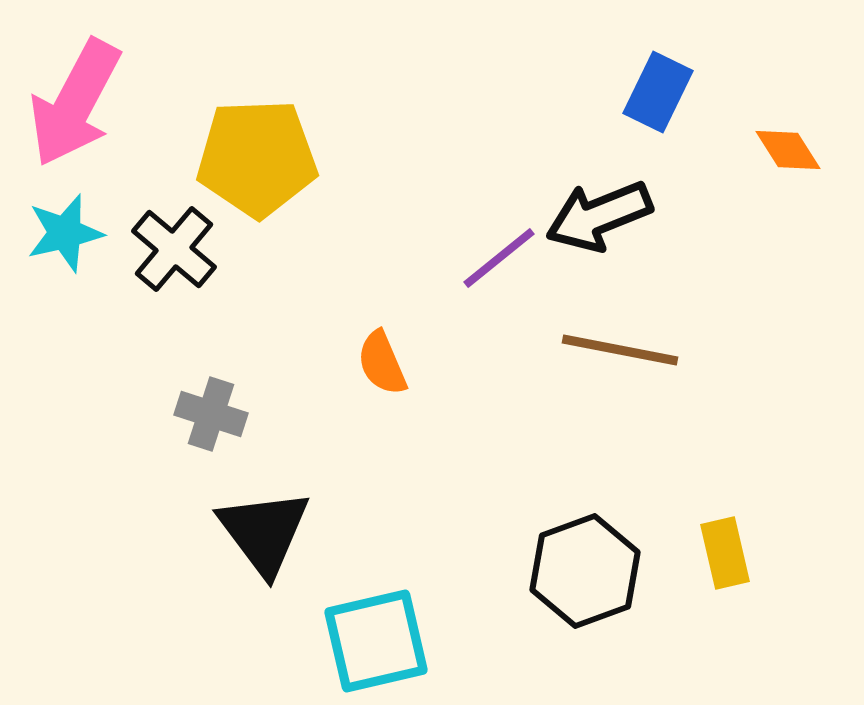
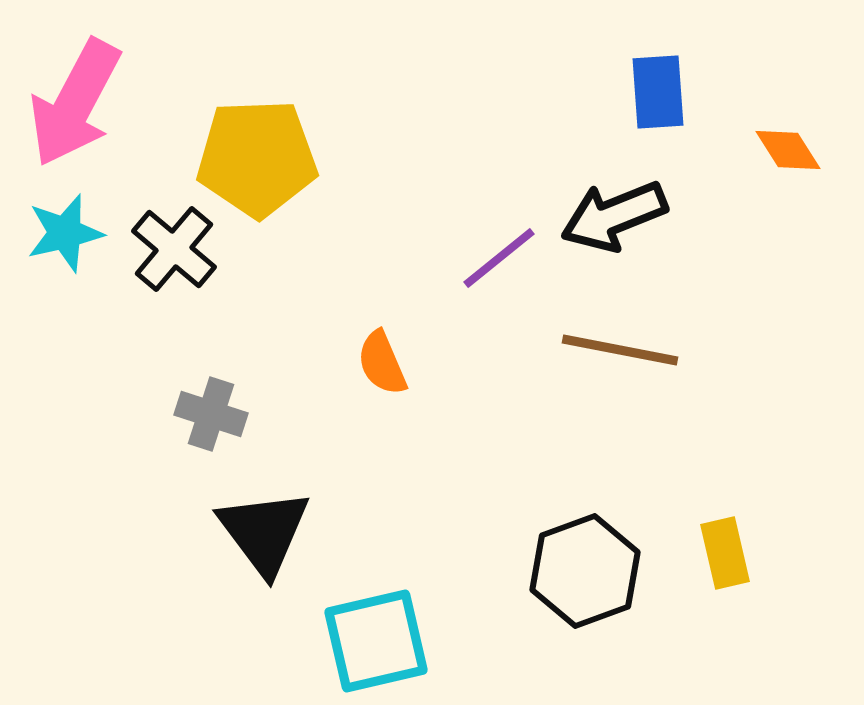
blue rectangle: rotated 30 degrees counterclockwise
black arrow: moved 15 px right
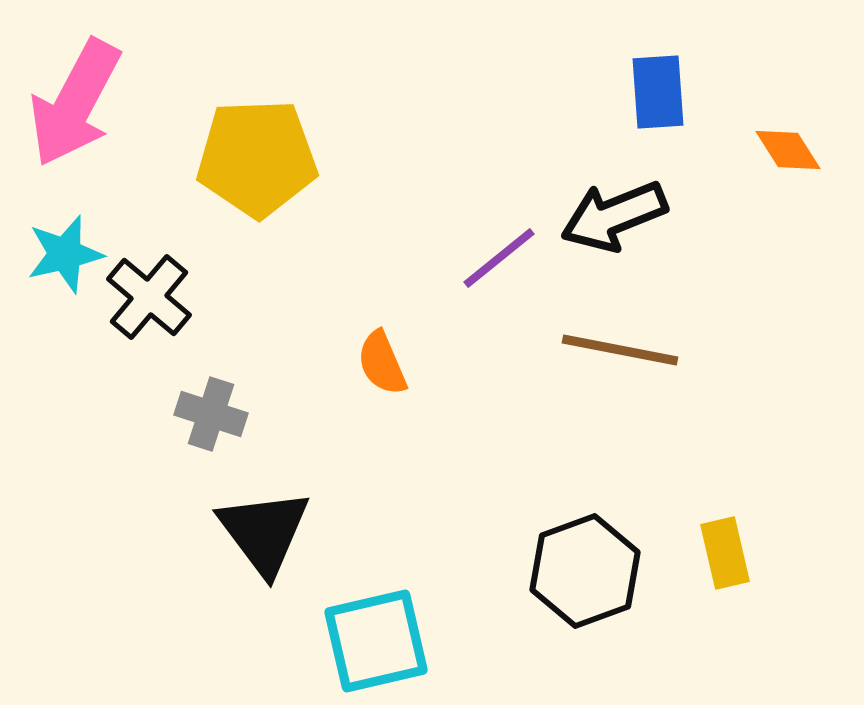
cyan star: moved 21 px down
black cross: moved 25 px left, 48 px down
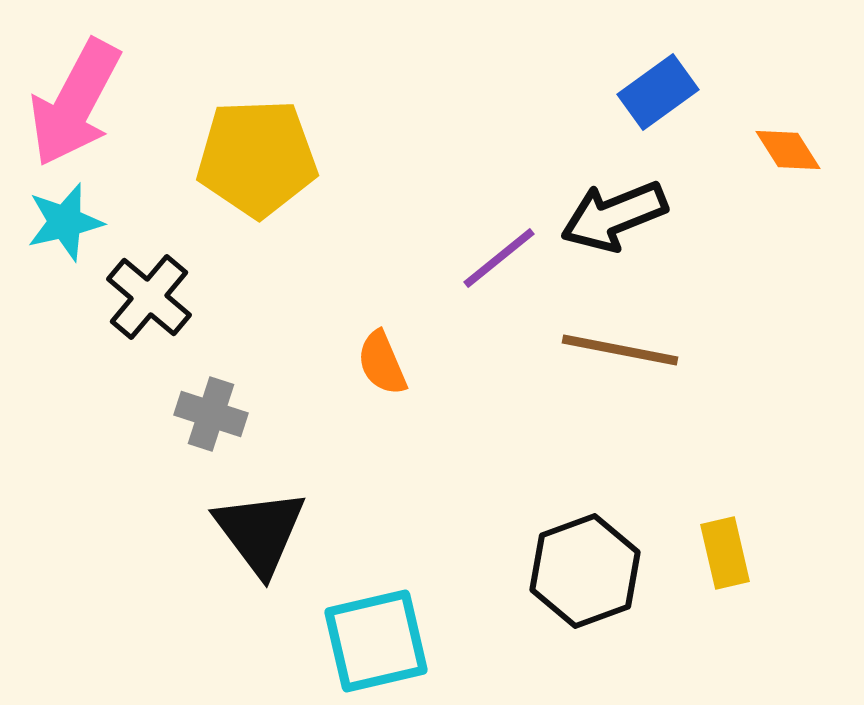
blue rectangle: rotated 58 degrees clockwise
cyan star: moved 32 px up
black triangle: moved 4 px left
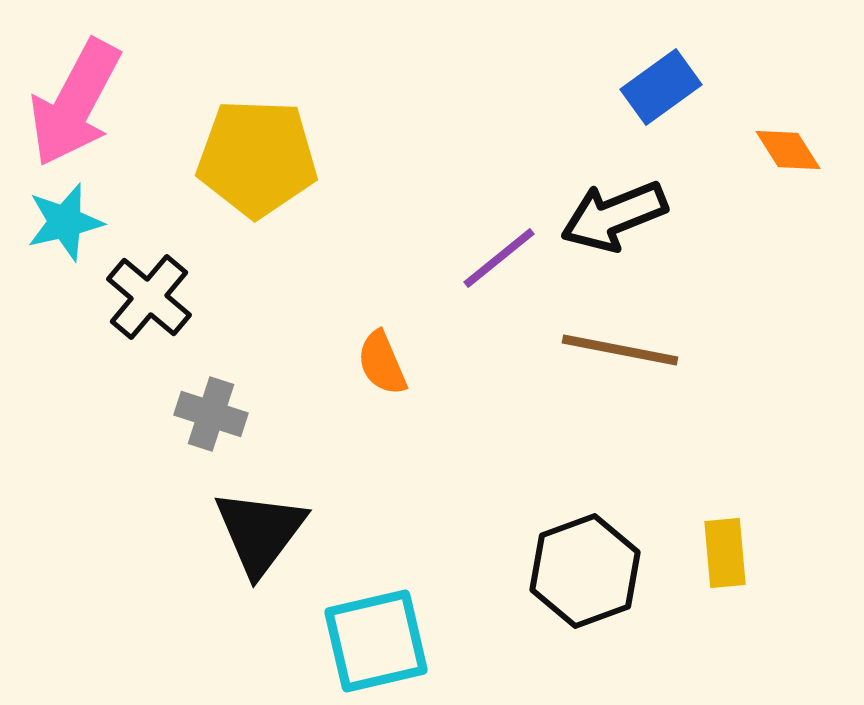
blue rectangle: moved 3 px right, 5 px up
yellow pentagon: rotated 4 degrees clockwise
black triangle: rotated 14 degrees clockwise
yellow rectangle: rotated 8 degrees clockwise
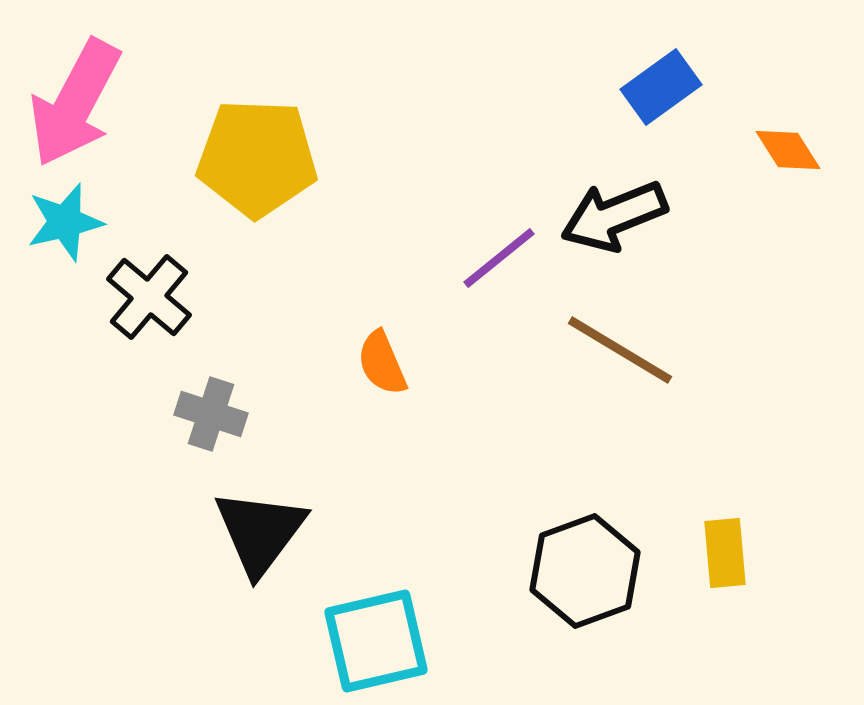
brown line: rotated 20 degrees clockwise
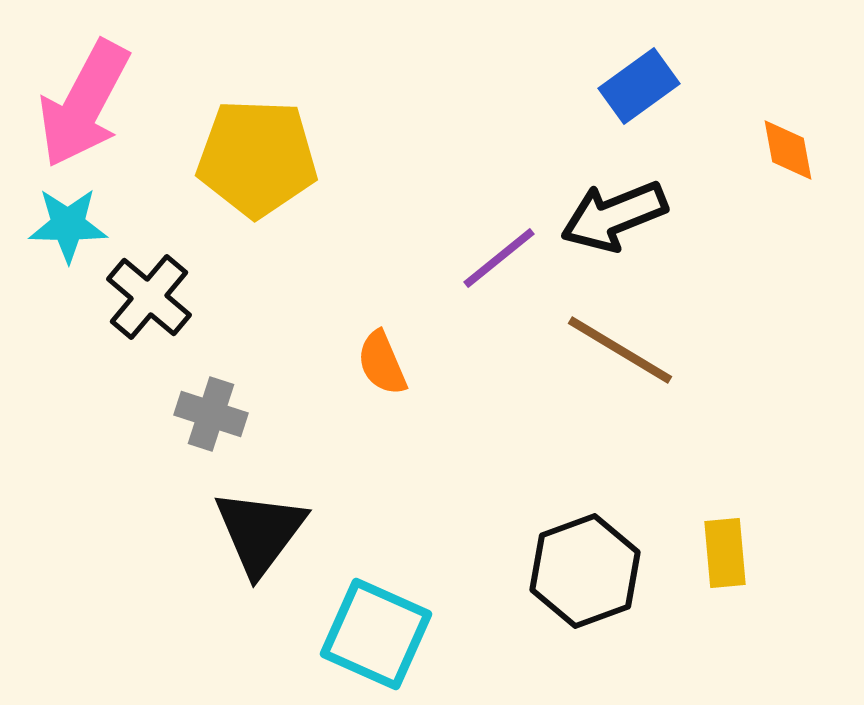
blue rectangle: moved 22 px left, 1 px up
pink arrow: moved 9 px right, 1 px down
orange diamond: rotated 22 degrees clockwise
cyan star: moved 3 px right, 3 px down; rotated 14 degrees clockwise
cyan square: moved 7 px up; rotated 37 degrees clockwise
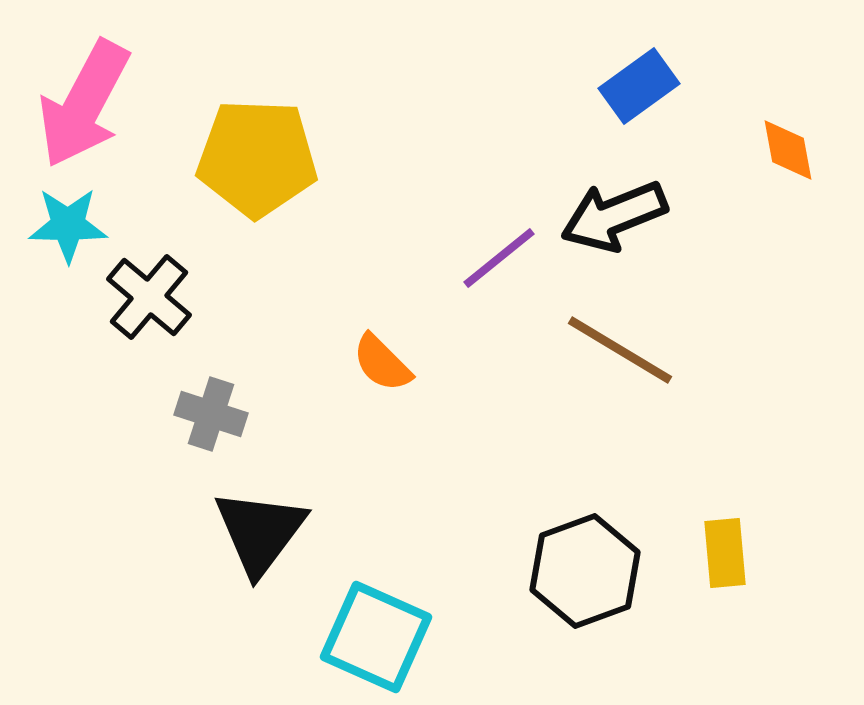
orange semicircle: rotated 22 degrees counterclockwise
cyan square: moved 3 px down
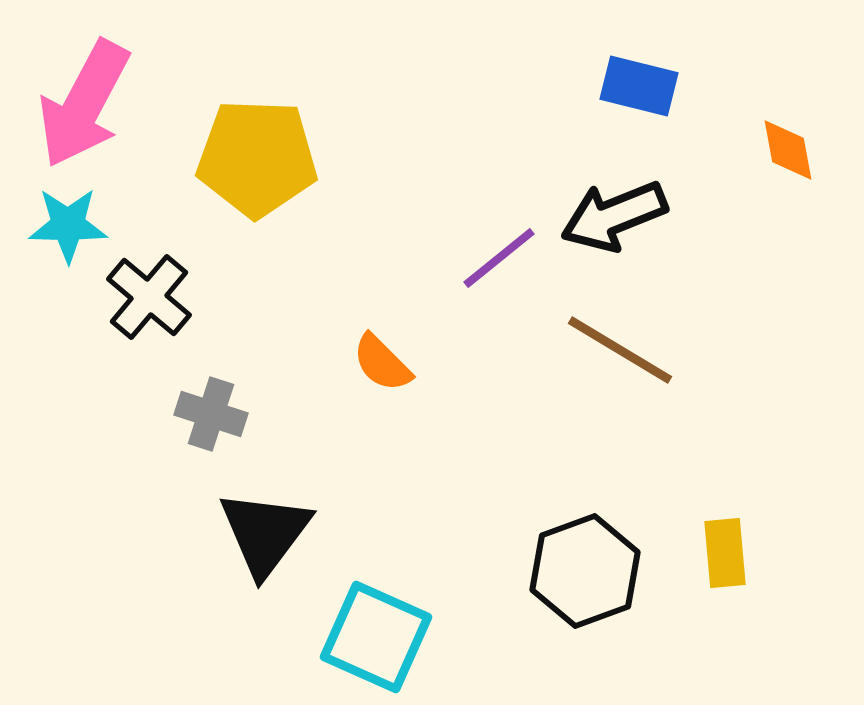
blue rectangle: rotated 50 degrees clockwise
black triangle: moved 5 px right, 1 px down
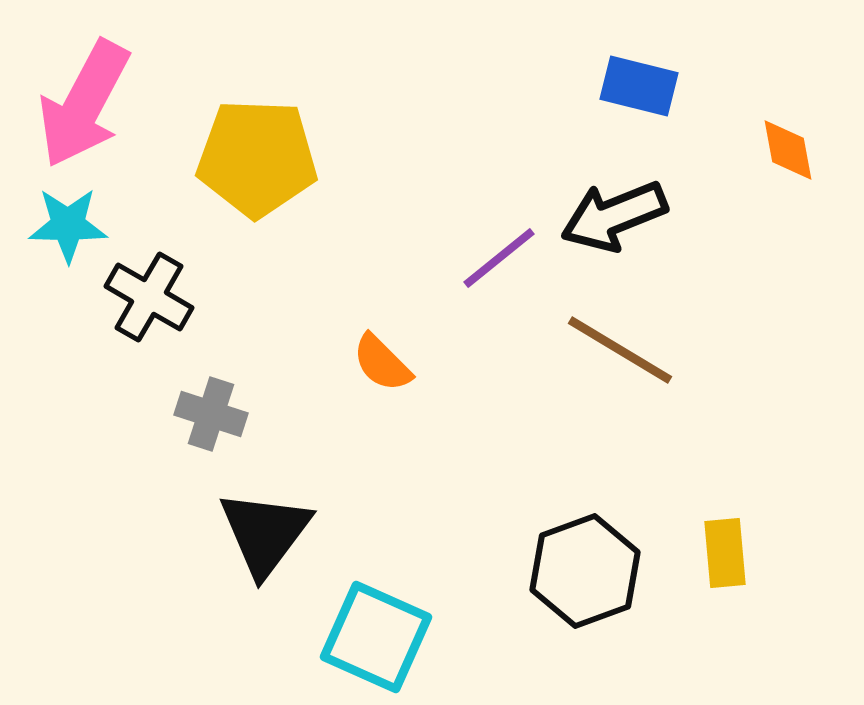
black cross: rotated 10 degrees counterclockwise
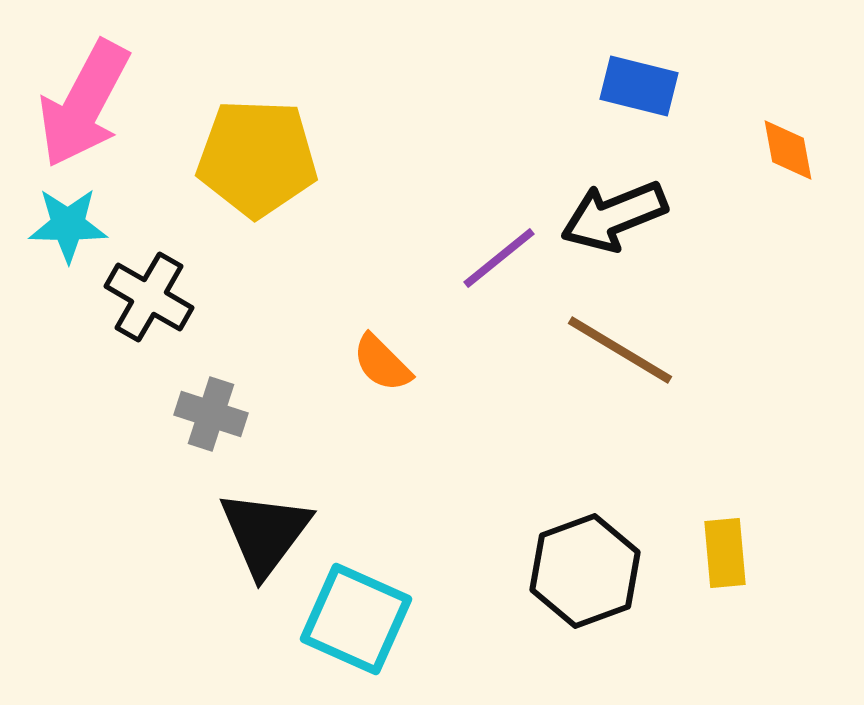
cyan square: moved 20 px left, 18 px up
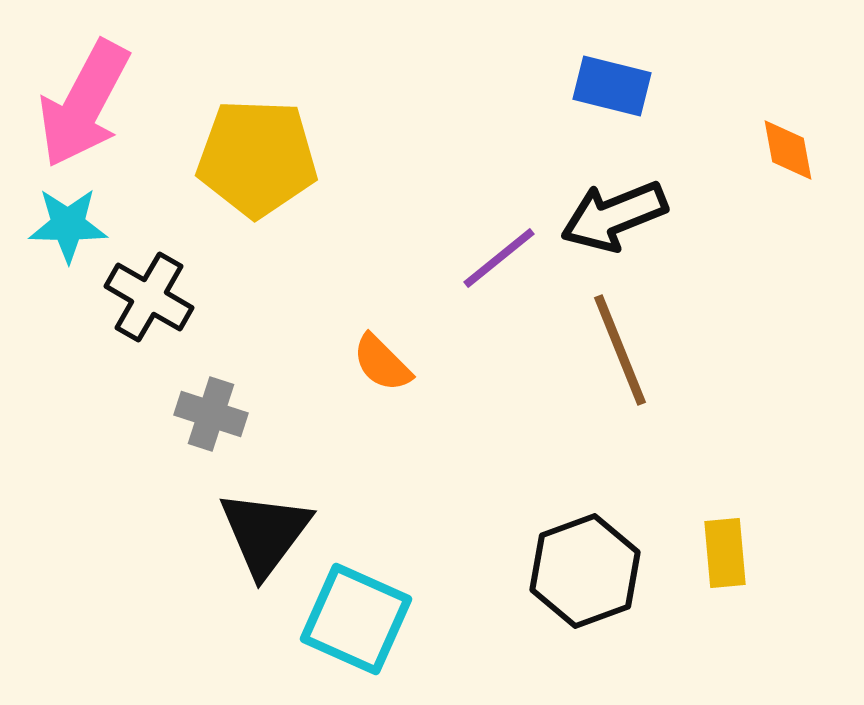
blue rectangle: moved 27 px left
brown line: rotated 37 degrees clockwise
